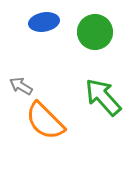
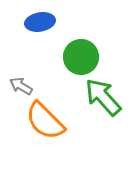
blue ellipse: moved 4 px left
green circle: moved 14 px left, 25 px down
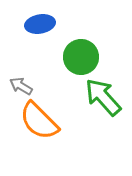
blue ellipse: moved 2 px down
orange semicircle: moved 6 px left
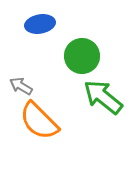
green circle: moved 1 px right, 1 px up
green arrow: rotated 9 degrees counterclockwise
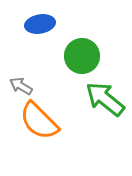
green arrow: moved 2 px right, 2 px down
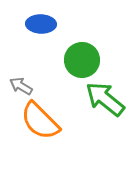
blue ellipse: moved 1 px right; rotated 12 degrees clockwise
green circle: moved 4 px down
orange semicircle: moved 1 px right
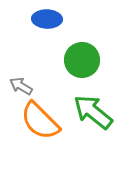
blue ellipse: moved 6 px right, 5 px up
green arrow: moved 12 px left, 13 px down
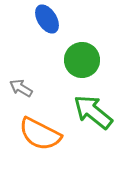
blue ellipse: rotated 56 degrees clockwise
gray arrow: moved 2 px down
orange semicircle: moved 13 px down; rotated 18 degrees counterclockwise
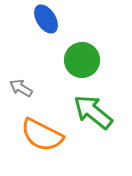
blue ellipse: moved 1 px left
orange semicircle: moved 2 px right, 1 px down
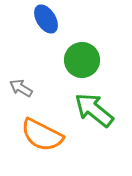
green arrow: moved 1 px right, 2 px up
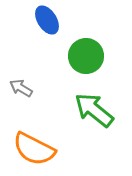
blue ellipse: moved 1 px right, 1 px down
green circle: moved 4 px right, 4 px up
orange semicircle: moved 8 px left, 14 px down
